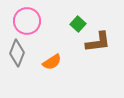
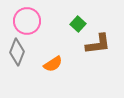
brown L-shape: moved 2 px down
gray diamond: moved 1 px up
orange semicircle: moved 1 px right, 2 px down
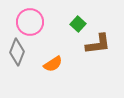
pink circle: moved 3 px right, 1 px down
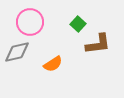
gray diamond: rotated 56 degrees clockwise
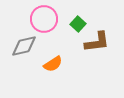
pink circle: moved 14 px right, 3 px up
brown L-shape: moved 1 px left, 2 px up
gray diamond: moved 7 px right, 6 px up
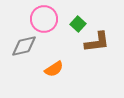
orange semicircle: moved 1 px right, 5 px down
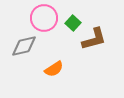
pink circle: moved 1 px up
green square: moved 5 px left, 1 px up
brown L-shape: moved 3 px left, 3 px up; rotated 8 degrees counterclockwise
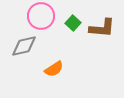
pink circle: moved 3 px left, 2 px up
brown L-shape: moved 8 px right, 11 px up; rotated 20 degrees clockwise
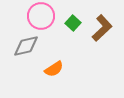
brown L-shape: rotated 48 degrees counterclockwise
gray diamond: moved 2 px right
